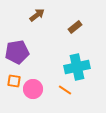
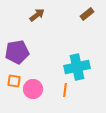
brown rectangle: moved 12 px right, 13 px up
orange line: rotated 64 degrees clockwise
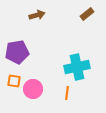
brown arrow: rotated 21 degrees clockwise
orange line: moved 2 px right, 3 px down
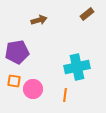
brown arrow: moved 2 px right, 5 px down
orange line: moved 2 px left, 2 px down
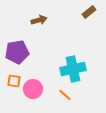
brown rectangle: moved 2 px right, 2 px up
cyan cross: moved 4 px left, 2 px down
orange line: rotated 56 degrees counterclockwise
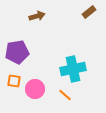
brown arrow: moved 2 px left, 4 px up
pink circle: moved 2 px right
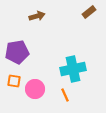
orange line: rotated 24 degrees clockwise
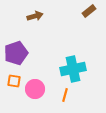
brown rectangle: moved 1 px up
brown arrow: moved 2 px left
purple pentagon: moved 1 px left, 1 px down; rotated 10 degrees counterclockwise
orange line: rotated 40 degrees clockwise
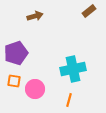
orange line: moved 4 px right, 5 px down
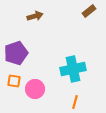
orange line: moved 6 px right, 2 px down
